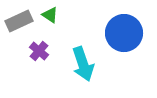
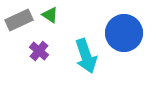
gray rectangle: moved 1 px up
cyan arrow: moved 3 px right, 8 px up
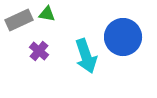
green triangle: moved 3 px left, 1 px up; rotated 24 degrees counterclockwise
blue circle: moved 1 px left, 4 px down
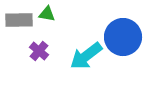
gray rectangle: rotated 24 degrees clockwise
cyan arrow: rotated 72 degrees clockwise
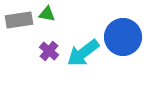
gray rectangle: rotated 8 degrees counterclockwise
purple cross: moved 10 px right
cyan arrow: moved 3 px left, 3 px up
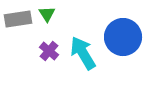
green triangle: rotated 48 degrees clockwise
gray rectangle: moved 1 px left, 1 px up
cyan arrow: rotated 96 degrees clockwise
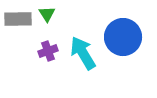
gray rectangle: rotated 8 degrees clockwise
purple cross: moved 1 px left; rotated 30 degrees clockwise
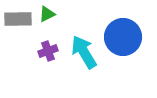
green triangle: rotated 36 degrees clockwise
cyan arrow: moved 1 px right, 1 px up
